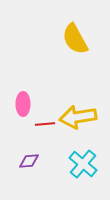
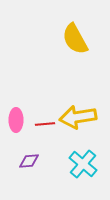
pink ellipse: moved 7 px left, 16 px down
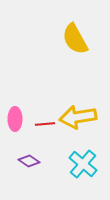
pink ellipse: moved 1 px left, 1 px up
purple diamond: rotated 40 degrees clockwise
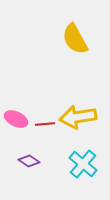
pink ellipse: moved 1 px right; rotated 65 degrees counterclockwise
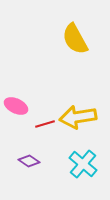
pink ellipse: moved 13 px up
red line: rotated 12 degrees counterclockwise
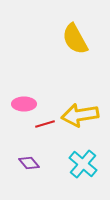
pink ellipse: moved 8 px right, 2 px up; rotated 25 degrees counterclockwise
yellow arrow: moved 2 px right, 2 px up
purple diamond: moved 2 px down; rotated 15 degrees clockwise
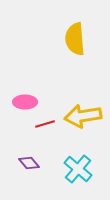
yellow semicircle: rotated 24 degrees clockwise
pink ellipse: moved 1 px right, 2 px up
yellow arrow: moved 3 px right, 1 px down
cyan cross: moved 5 px left, 5 px down
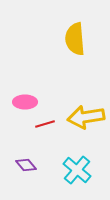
yellow arrow: moved 3 px right, 1 px down
purple diamond: moved 3 px left, 2 px down
cyan cross: moved 1 px left, 1 px down
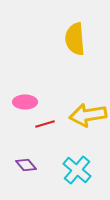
yellow arrow: moved 2 px right, 2 px up
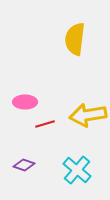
yellow semicircle: rotated 12 degrees clockwise
purple diamond: moved 2 px left; rotated 30 degrees counterclockwise
